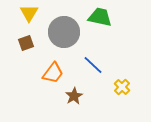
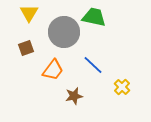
green trapezoid: moved 6 px left
brown square: moved 5 px down
orange trapezoid: moved 3 px up
brown star: rotated 18 degrees clockwise
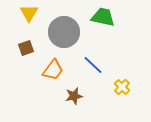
green trapezoid: moved 9 px right
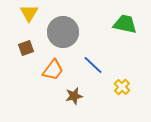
green trapezoid: moved 22 px right, 7 px down
gray circle: moved 1 px left
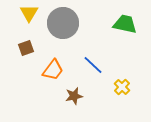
gray circle: moved 9 px up
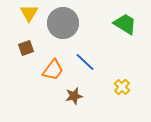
green trapezoid: rotated 20 degrees clockwise
blue line: moved 8 px left, 3 px up
